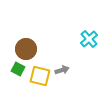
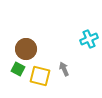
cyan cross: rotated 18 degrees clockwise
gray arrow: moved 2 px right, 1 px up; rotated 96 degrees counterclockwise
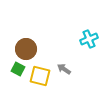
gray arrow: rotated 32 degrees counterclockwise
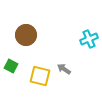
brown circle: moved 14 px up
green square: moved 7 px left, 3 px up
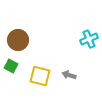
brown circle: moved 8 px left, 5 px down
gray arrow: moved 5 px right, 6 px down; rotated 16 degrees counterclockwise
